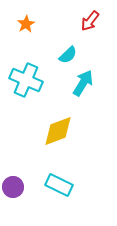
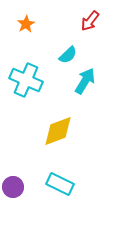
cyan arrow: moved 2 px right, 2 px up
cyan rectangle: moved 1 px right, 1 px up
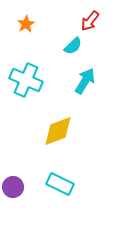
cyan semicircle: moved 5 px right, 9 px up
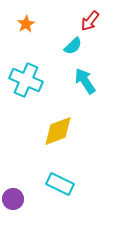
cyan arrow: rotated 64 degrees counterclockwise
purple circle: moved 12 px down
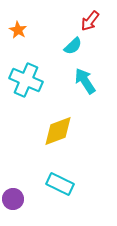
orange star: moved 8 px left, 6 px down; rotated 12 degrees counterclockwise
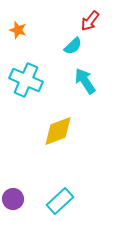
orange star: rotated 12 degrees counterclockwise
cyan rectangle: moved 17 px down; rotated 68 degrees counterclockwise
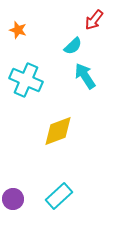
red arrow: moved 4 px right, 1 px up
cyan arrow: moved 5 px up
cyan rectangle: moved 1 px left, 5 px up
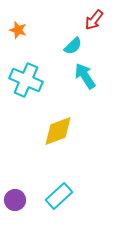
purple circle: moved 2 px right, 1 px down
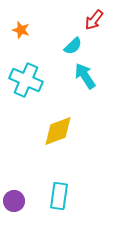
orange star: moved 3 px right
cyan rectangle: rotated 40 degrees counterclockwise
purple circle: moved 1 px left, 1 px down
